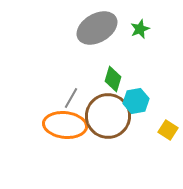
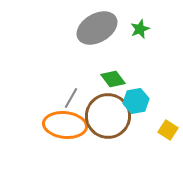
green diamond: rotated 55 degrees counterclockwise
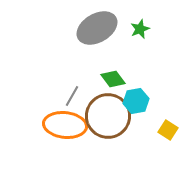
gray line: moved 1 px right, 2 px up
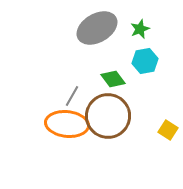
cyan hexagon: moved 9 px right, 40 px up
orange ellipse: moved 2 px right, 1 px up
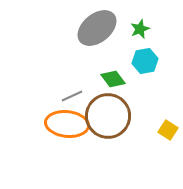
gray ellipse: rotated 9 degrees counterclockwise
gray line: rotated 35 degrees clockwise
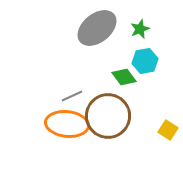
green diamond: moved 11 px right, 2 px up
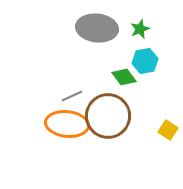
gray ellipse: rotated 45 degrees clockwise
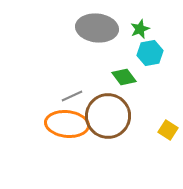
cyan hexagon: moved 5 px right, 8 px up
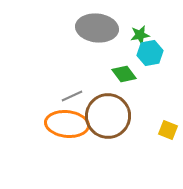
green star: moved 6 px down; rotated 12 degrees clockwise
green diamond: moved 3 px up
yellow square: rotated 12 degrees counterclockwise
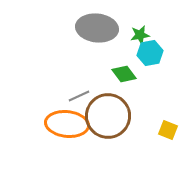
gray line: moved 7 px right
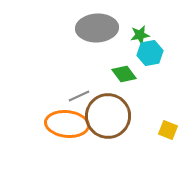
gray ellipse: rotated 9 degrees counterclockwise
